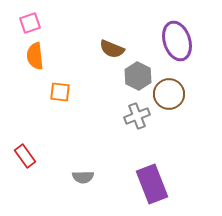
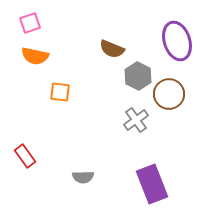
orange semicircle: rotated 72 degrees counterclockwise
gray cross: moved 1 px left, 4 px down; rotated 15 degrees counterclockwise
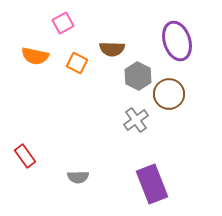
pink square: moved 33 px right; rotated 10 degrees counterclockwise
brown semicircle: rotated 20 degrees counterclockwise
orange square: moved 17 px right, 29 px up; rotated 20 degrees clockwise
gray semicircle: moved 5 px left
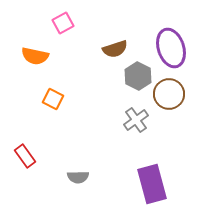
purple ellipse: moved 6 px left, 7 px down
brown semicircle: moved 3 px right; rotated 20 degrees counterclockwise
orange square: moved 24 px left, 36 px down
purple rectangle: rotated 6 degrees clockwise
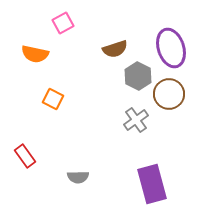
orange semicircle: moved 2 px up
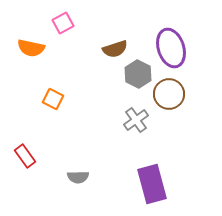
orange semicircle: moved 4 px left, 6 px up
gray hexagon: moved 2 px up
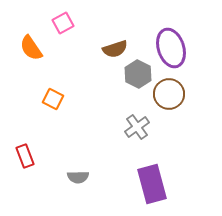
orange semicircle: rotated 44 degrees clockwise
gray cross: moved 1 px right, 7 px down
red rectangle: rotated 15 degrees clockwise
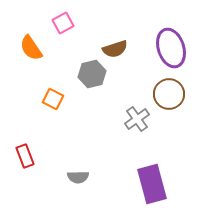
gray hexagon: moved 46 px left; rotated 20 degrees clockwise
gray cross: moved 8 px up
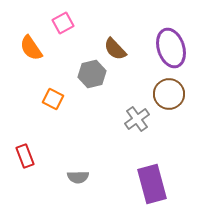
brown semicircle: rotated 65 degrees clockwise
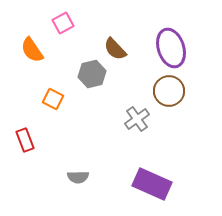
orange semicircle: moved 1 px right, 2 px down
brown circle: moved 3 px up
red rectangle: moved 16 px up
purple rectangle: rotated 51 degrees counterclockwise
